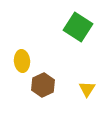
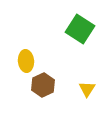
green square: moved 2 px right, 2 px down
yellow ellipse: moved 4 px right
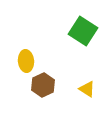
green square: moved 3 px right, 2 px down
yellow triangle: rotated 30 degrees counterclockwise
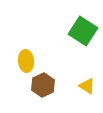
yellow triangle: moved 3 px up
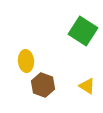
brown hexagon: rotated 15 degrees counterclockwise
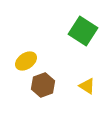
yellow ellipse: rotated 60 degrees clockwise
brown hexagon: rotated 20 degrees clockwise
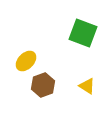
green square: moved 2 px down; rotated 12 degrees counterclockwise
yellow ellipse: rotated 10 degrees counterclockwise
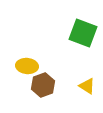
yellow ellipse: moved 1 px right, 5 px down; rotated 50 degrees clockwise
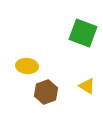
brown hexagon: moved 3 px right, 7 px down
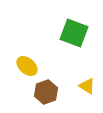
green square: moved 9 px left
yellow ellipse: rotated 35 degrees clockwise
